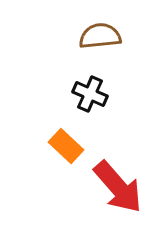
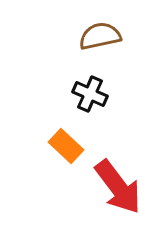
brown semicircle: rotated 6 degrees counterclockwise
red arrow: rotated 4 degrees clockwise
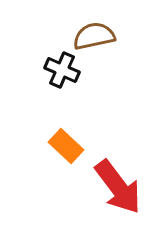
brown semicircle: moved 6 px left
black cross: moved 28 px left, 24 px up
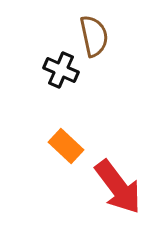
brown semicircle: rotated 90 degrees clockwise
black cross: moved 1 px left
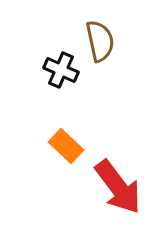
brown semicircle: moved 6 px right, 5 px down
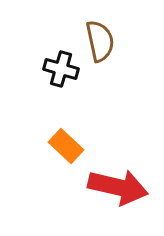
black cross: moved 1 px up; rotated 8 degrees counterclockwise
red arrow: rotated 40 degrees counterclockwise
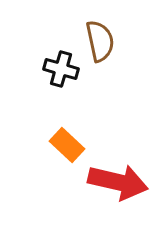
orange rectangle: moved 1 px right, 1 px up
red arrow: moved 5 px up
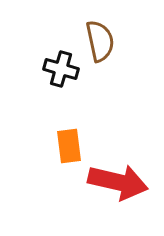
orange rectangle: moved 2 px right, 1 px down; rotated 40 degrees clockwise
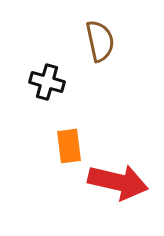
black cross: moved 14 px left, 13 px down
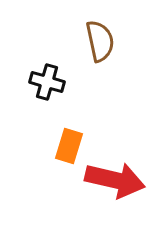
orange rectangle: rotated 24 degrees clockwise
red arrow: moved 3 px left, 2 px up
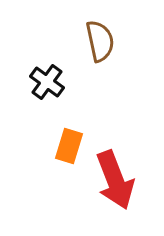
black cross: rotated 20 degrees clockwise
red arrow: rotated 56 degrees clockwise
